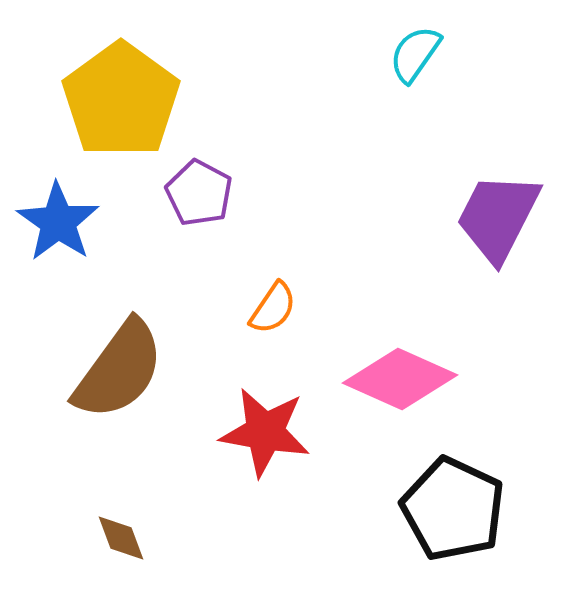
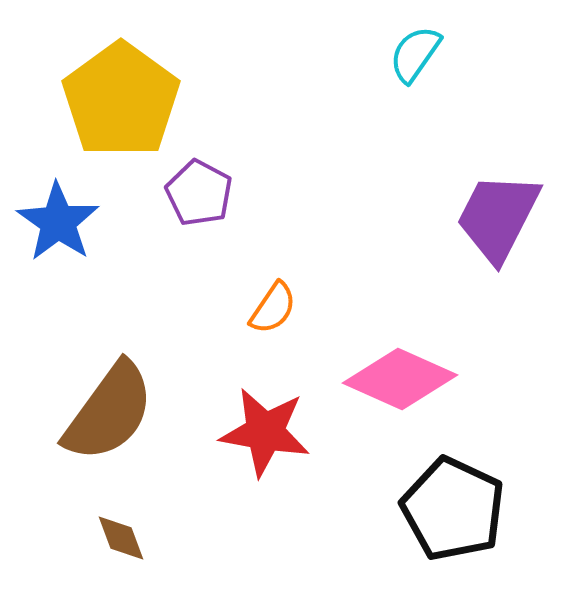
brown semicircle: moved 10 px left, 42 px down
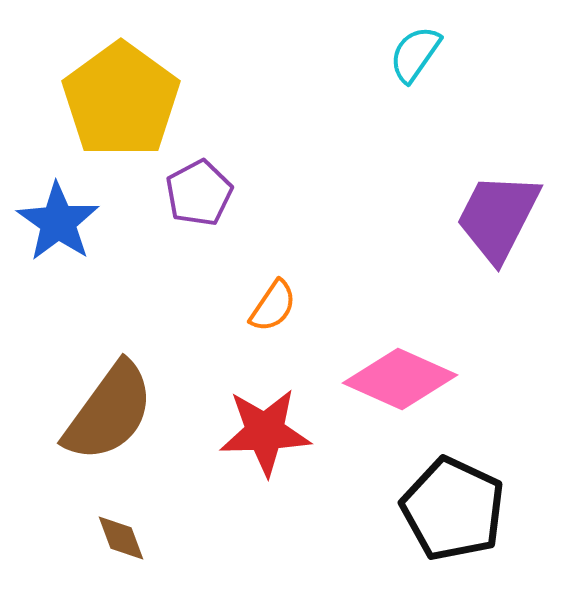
purple pentagon: rotated 16 degrees clockwise
orange semicircle: moved 2 px up
red star: rotated 12 degrees counterclockwise
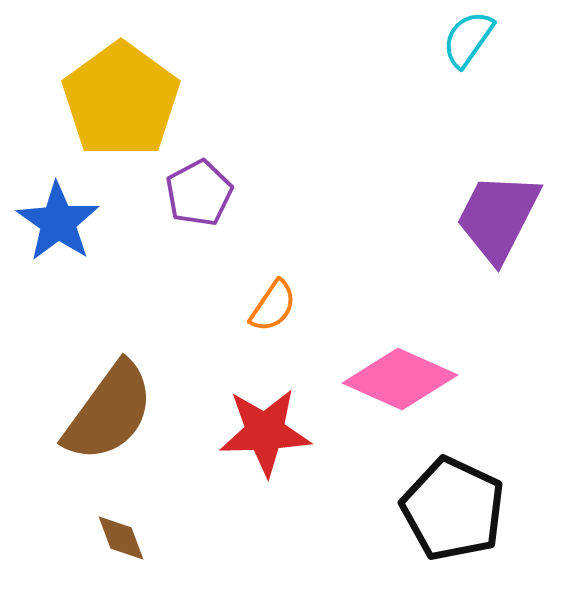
cyan semicircle: moved 53 px right, 15 px up
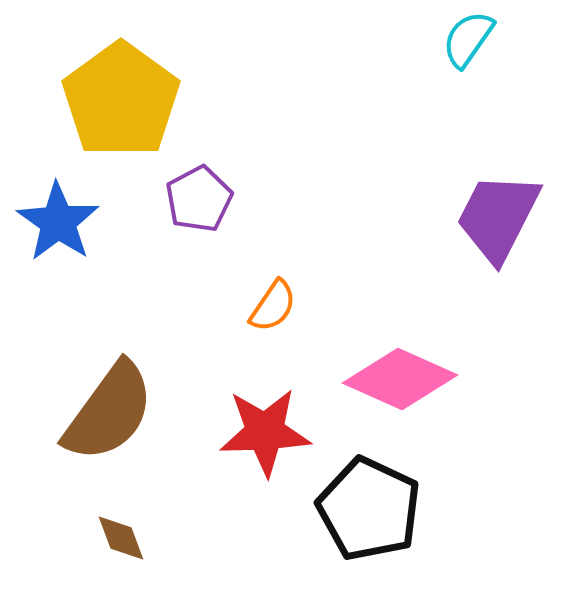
purple pentagon: moved 6 px down
black pentagon: moved 84 px left
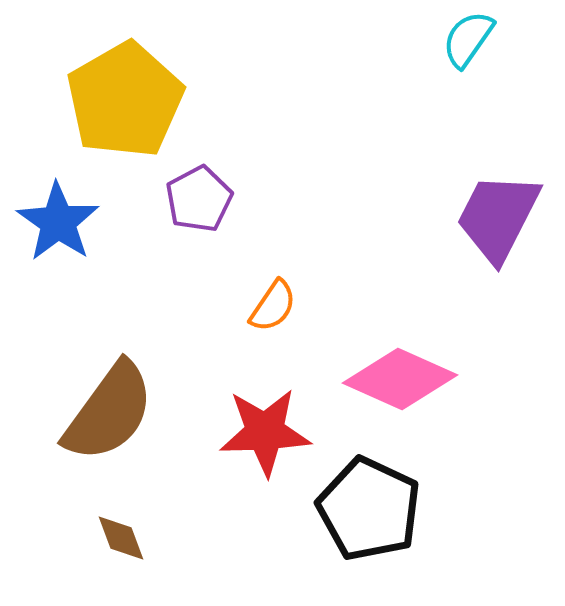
yellow pentagon: moved 4 px right; rotated 6 degrees clockwise
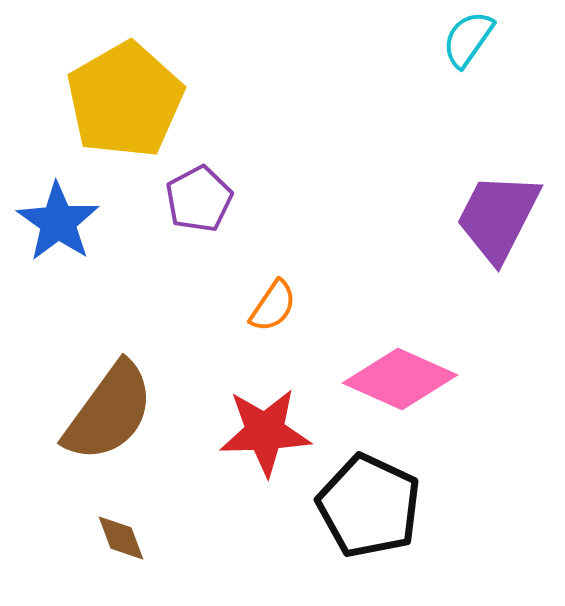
black pentagon: moved 3 px up
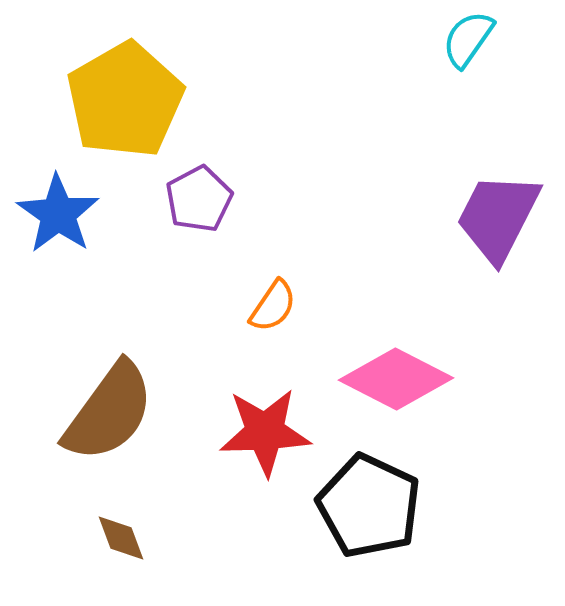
blue star: moved 8 px up
pink diamond: moved 4 px left; rotated 3 degrees clockwise
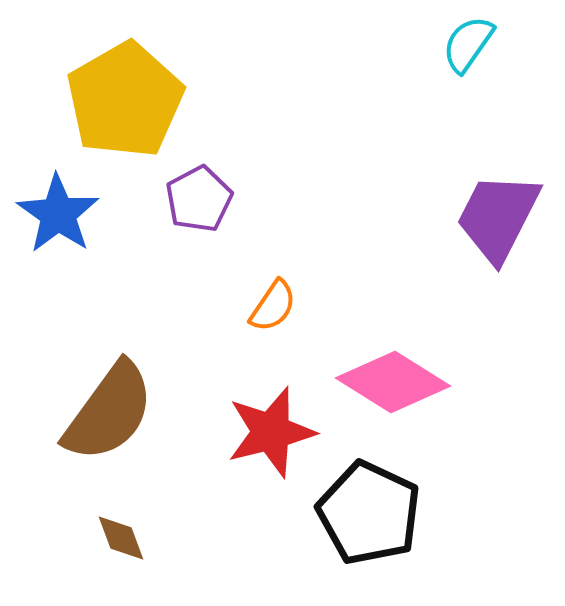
cyan semicircle: moved 5 px down
pink diamond: moved 3 px left, 3 px down; rotated 5 degrees clockwise
red star: moved 6 px right; rotated 12 degrees counterclockwise
black pentagon: moved 7 px down
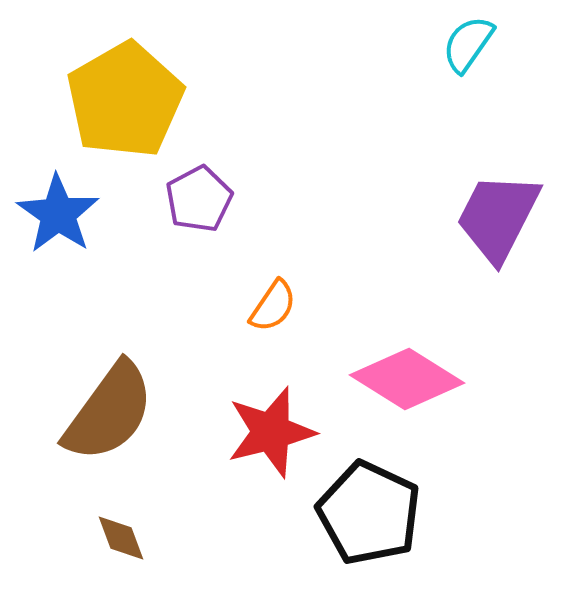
pink diamond: moved 14 px right, 3 px up
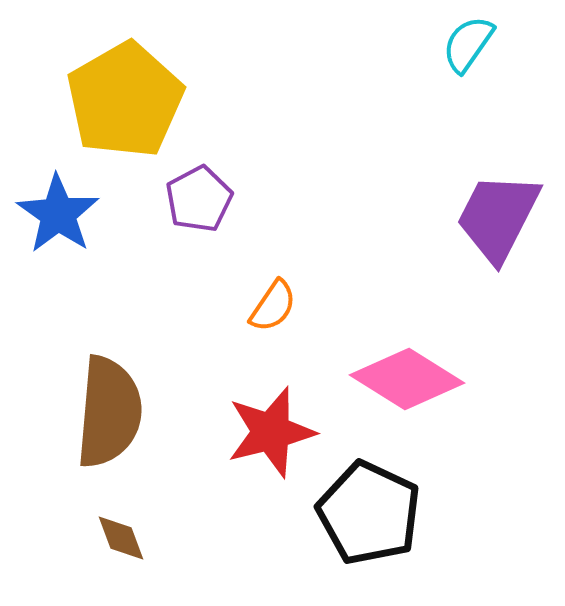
brown semicircle: rotated 31 degrees counterclockwise
